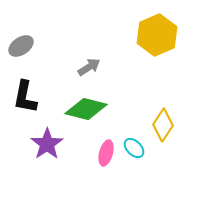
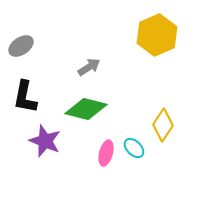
purple star: moved 2 px left, 3 px up; rotated 16 degrees counterclockwise
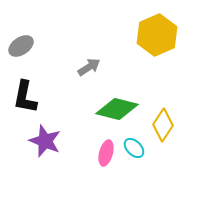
green diamond: moved 31 px right
